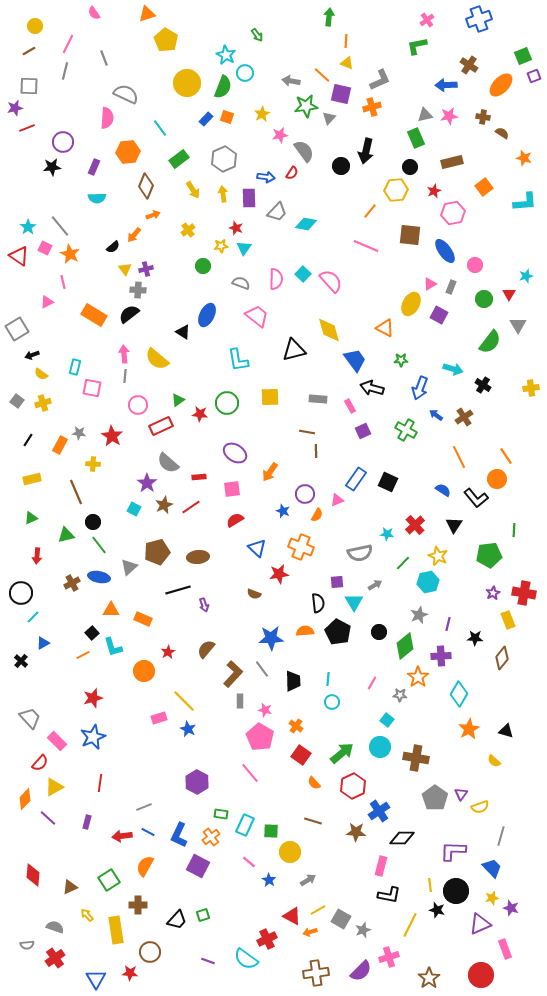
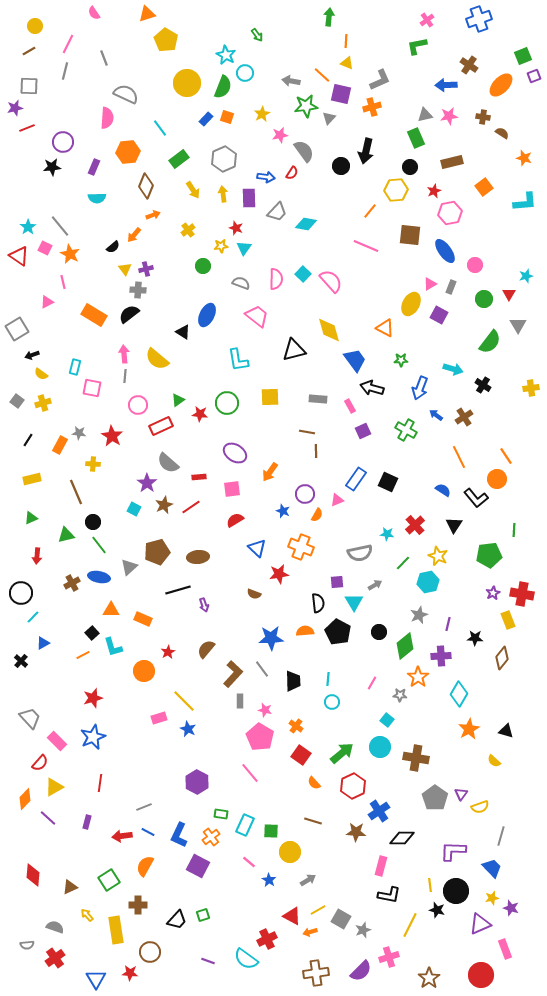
pink hexagon at (453, 213): moved 3 px left
red cross at (524, 593): moved 2 px left, 1 px down
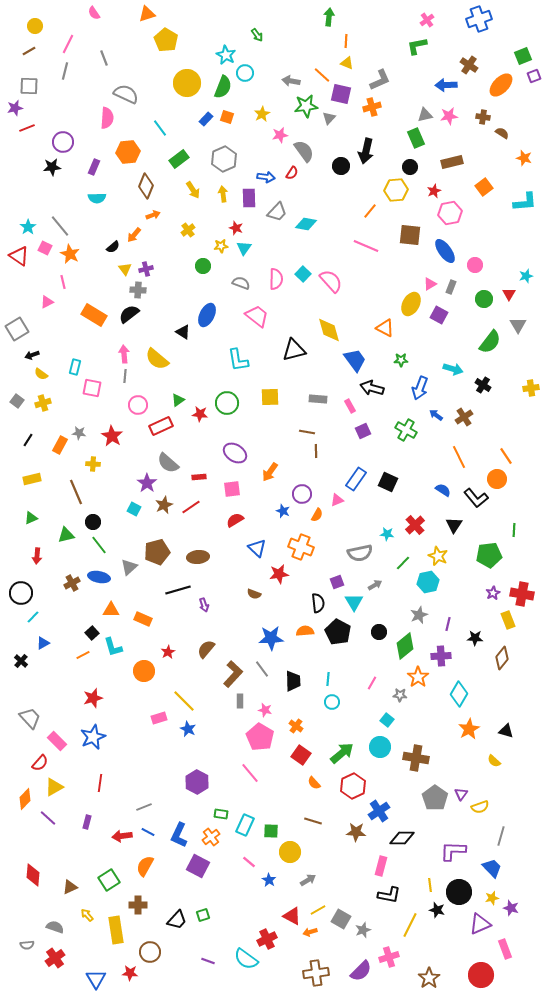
purple circle at (305, 494): moved 3 px left
purple square at (337, 582): rotated 16 degrees counterclockwise
black circle at (456, 891): moved 3 px right, 1 px down
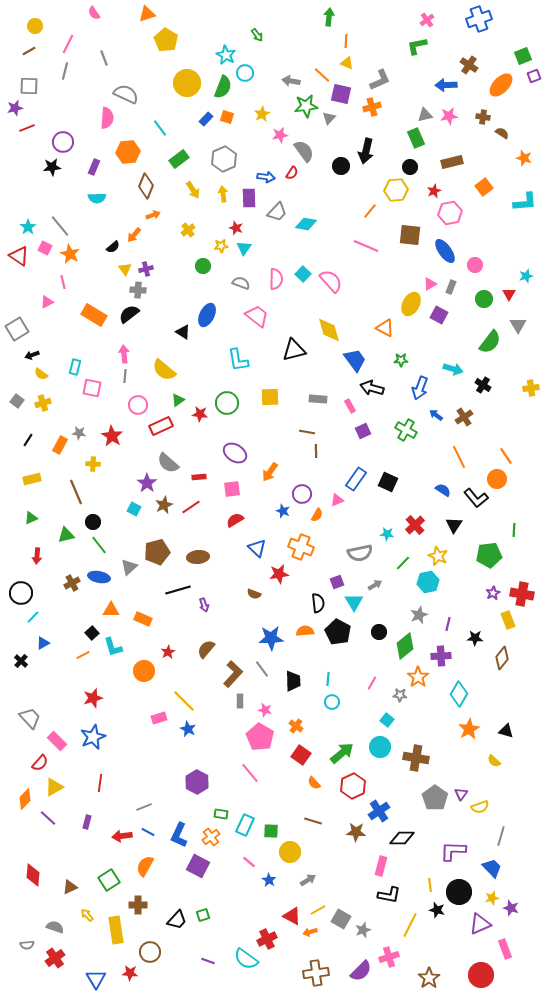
yellow semicircle at (157, 359): moved 7 px right, 11 px down
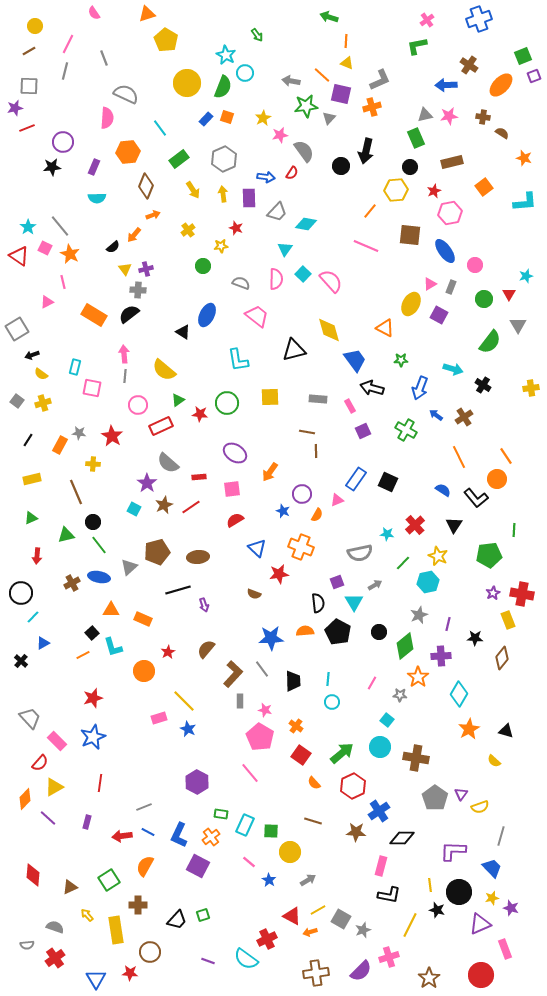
green arrow at (329, 17): rotated 78 degrees counterclockwise
yellow star at (262, 114): moved 1 px right, 4 px down
cyan triangle at (244, 248): moved 41 px right, 1 px down
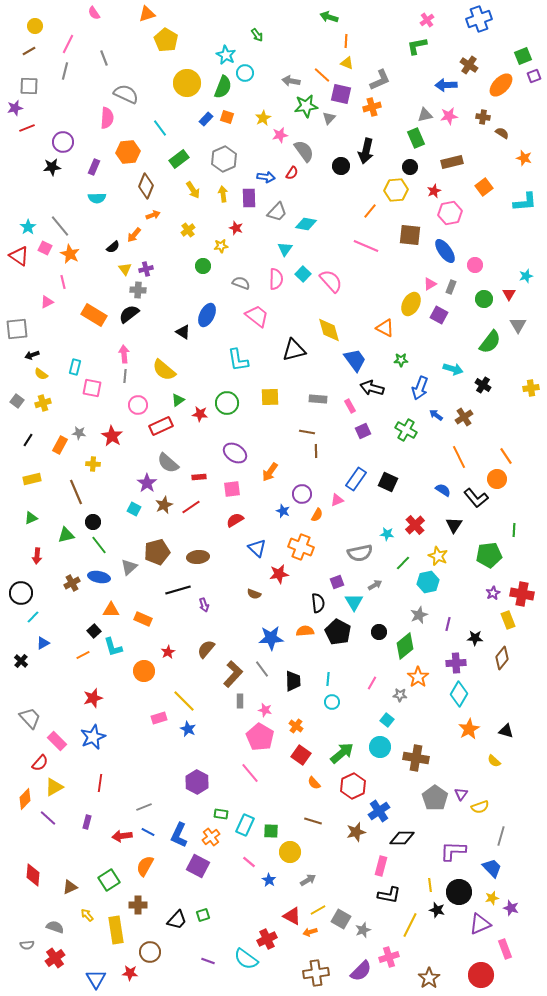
gray square at (17, 329): rotated 25 degrees clockwise
black square at (92, 633): moved 2 px right, 2 px up
purple cross at (441, 656): moved 15 px right, 7 px down
brown star at (356, 832): rotated 18 degrees counterclockwise
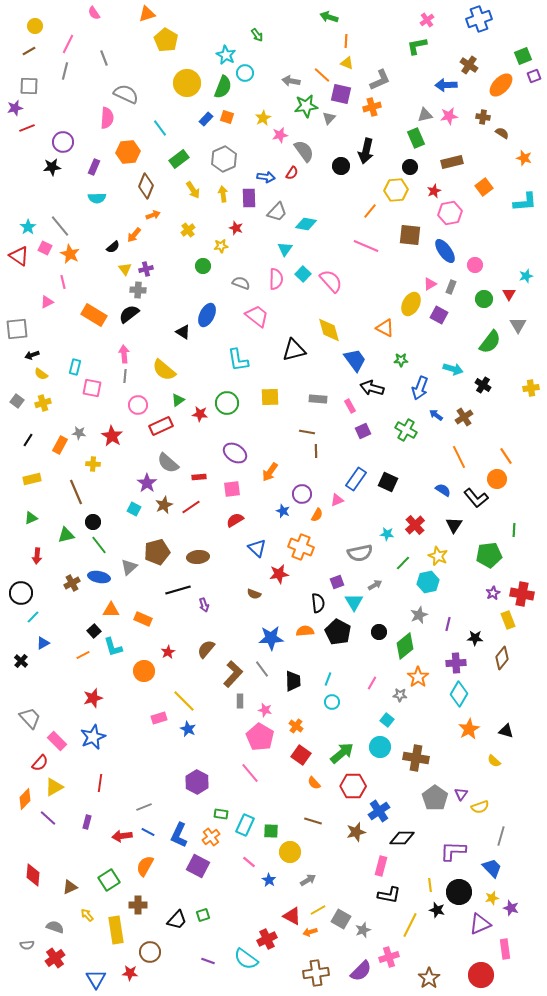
cyan line at (328, 679): rotated 16 degrees clockwise
red hexagon at (353, 786): rotated 25 degrees clockwise
pink rectangle at (505, 949): rotated 12 degrees clockwise
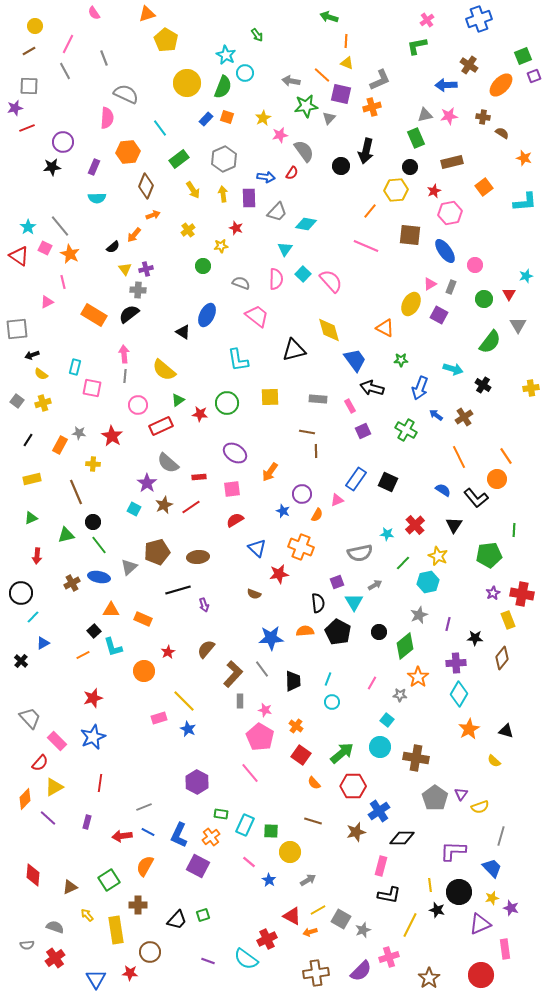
gray line at (65, 71): rotated 42 degrees counterclockwise
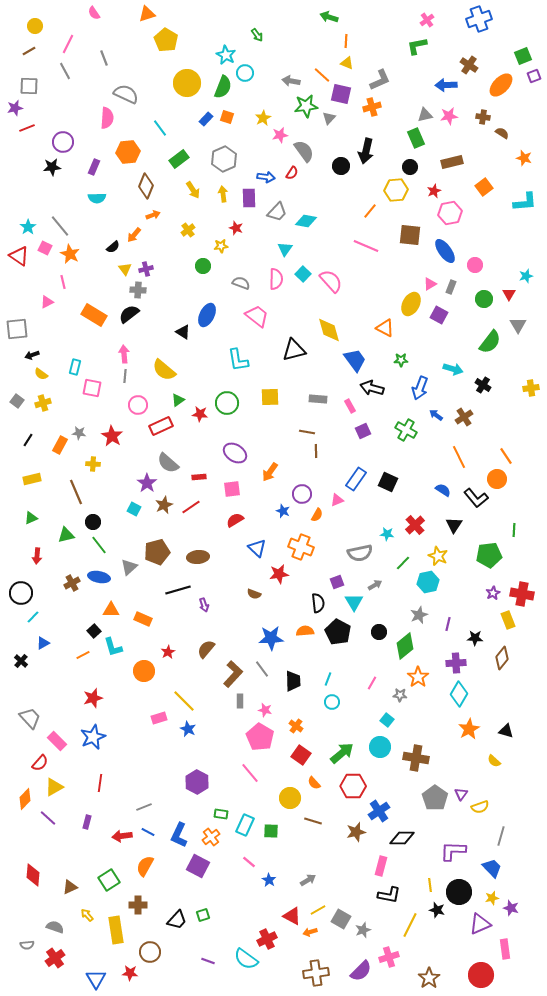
cyan diamond at (306, 224): moved 3 px up
yellow circle at (290, 852): moved 54 px up
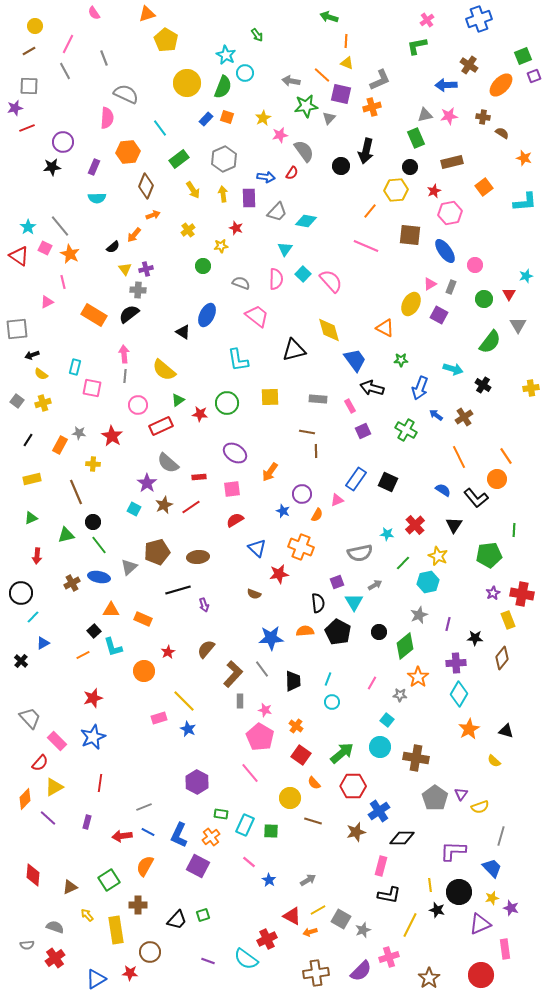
blue triangle at (96, 979): rotated 30 degrees clockwise
